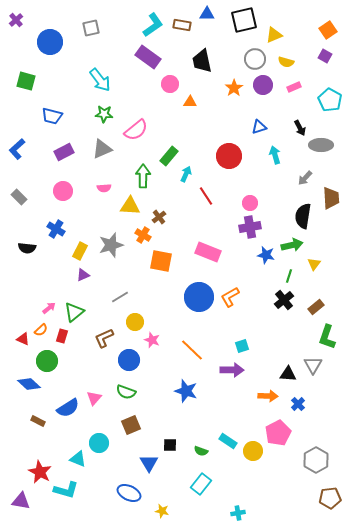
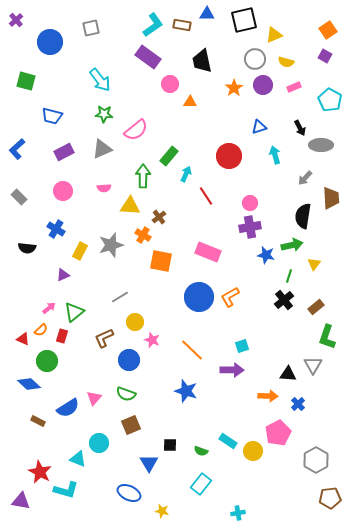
purple triangle at (83, 275): moved 20 px left
green semicircle at (126, 392): moved 2 px down
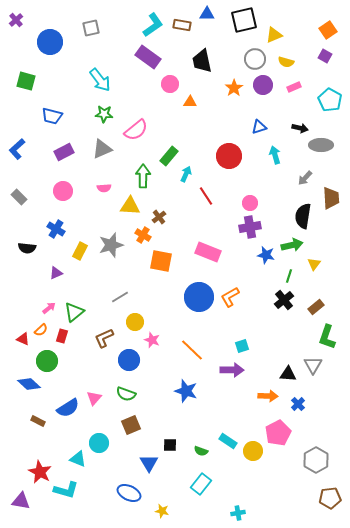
black arrow at (300, 128): rotated 49 degrees counterclockwise
purple triangle at (63, 275): moved 7 px left, 2 px up
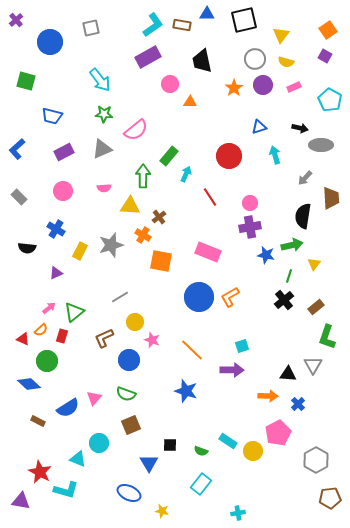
yellow triangle at (274, 35): moved 7 px right; rotated 30 degrees counterclockwise
purple rectangle at (148, 57): rotated 65 degrees counterclockwise
red line at (206, 196): moved 4 px right, 1 px down
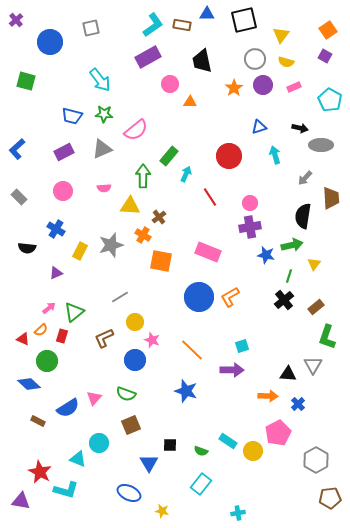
blue trapezoid at (52, 116): moved 20 px right
blue circle at (129, 360): moved 6 px right
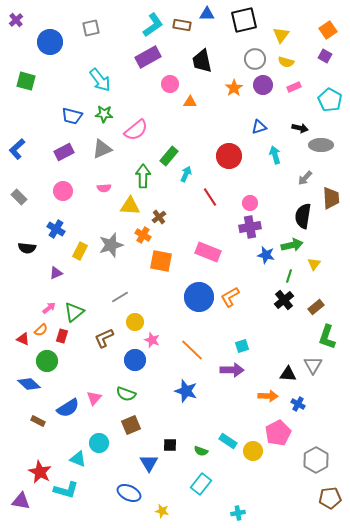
blue cross at (298, 404): rotated 16 degrees counterclockwise
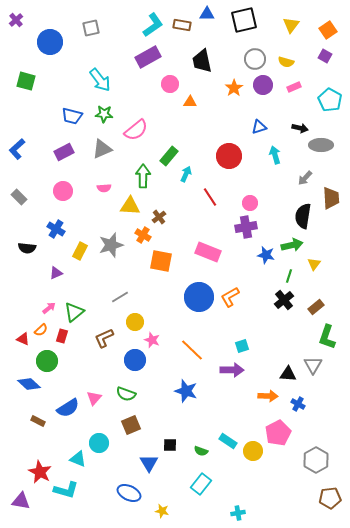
yellow triangle at (281, 35): moved 10 px right, 10 px up
purple cross at (250, 227): moved 4 px left
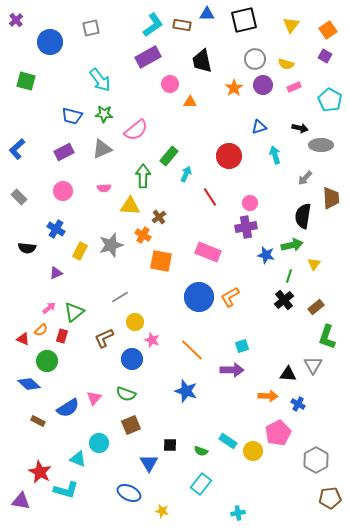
yellow semicircle at (286, 62): moved 2 px down
blue circle at (135, 360): moved 3 px left, 1 px up
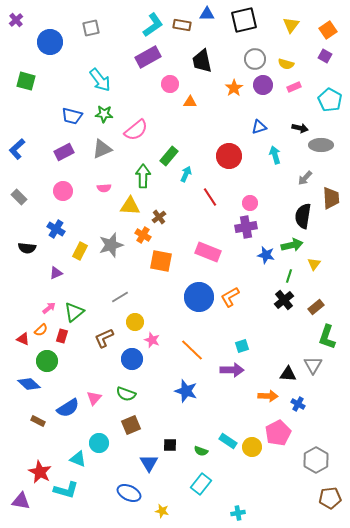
yellow circle at (253, 451): moved 1 px left, 4 px up
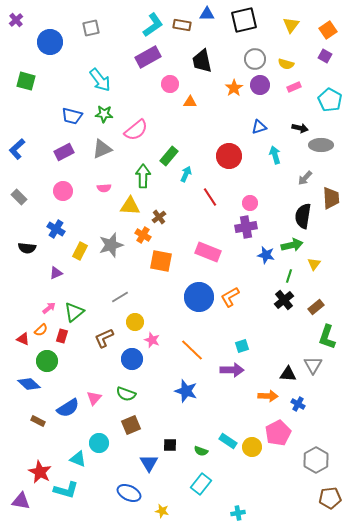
purple circle at (263, 85): moved 3 px left
